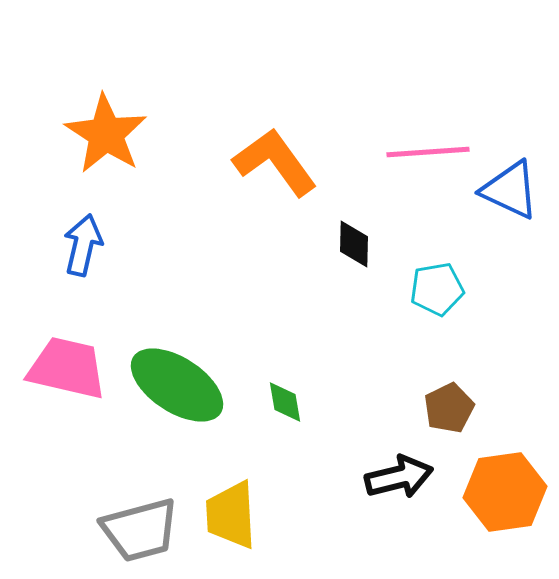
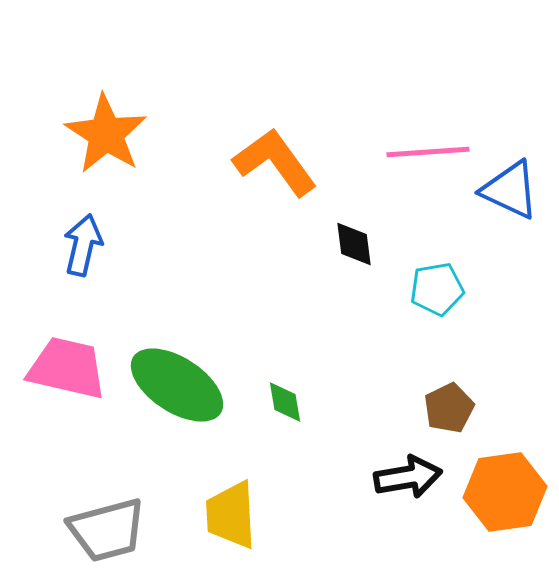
black diamond: rotated 9 degrees counterclockwise
black arrow: moved 9 px right; rotated 4 degrees clockwise
gray trapezoid: moved 33 px left
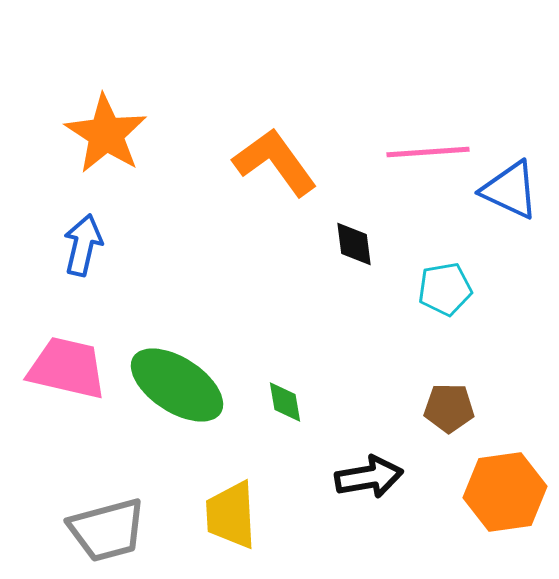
cyan pentagon: moved 8 px right
brown pentagon: rotated 27 degrees clockwise
black arrow: moved 39 px left
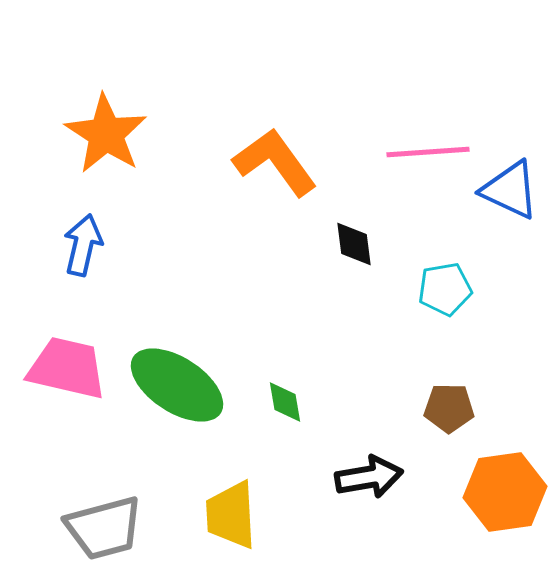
gray trapezoid: moved 3 px left, 2 px up
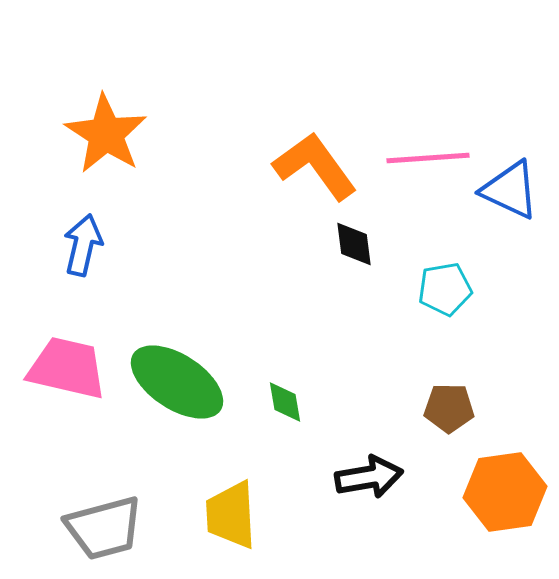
pink line: moved 6 px down
orange L-shape: moved 40 px right, 4 px down
green ellipse: moved 3 px up
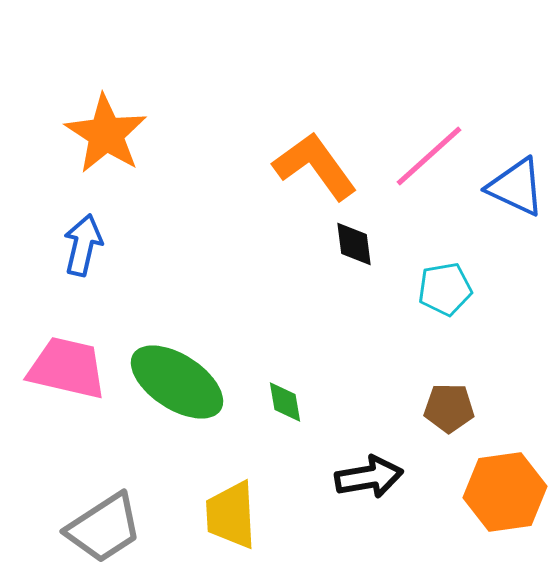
pink line: moved 1 px right, 2 px up; rotated 38 degrees counterclockwise
blue triangle: moved 6 px right, 3 px up
gray trapezoid: rotated 18 degrees counterclockwise
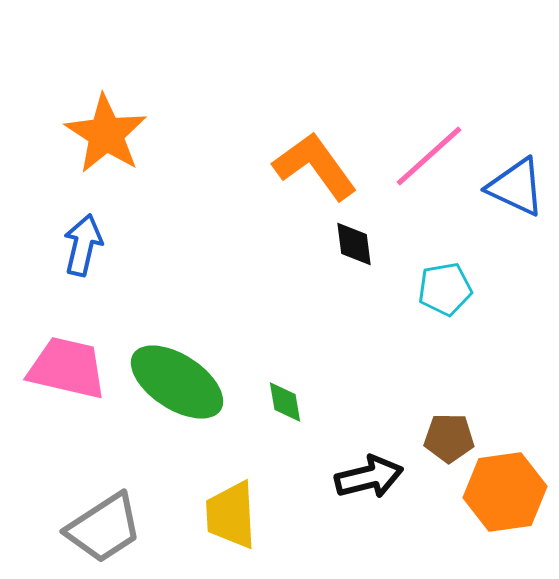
brown pentagon: moved 30 px down
black arrow: rotated 4 degrees counterclockwise
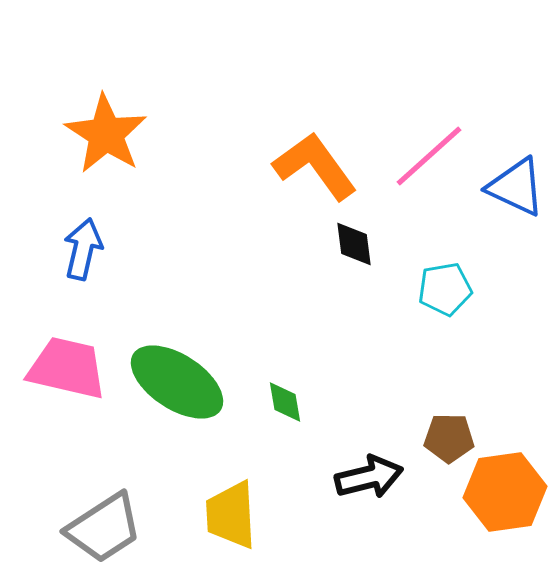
blue arrow: moved 4 px down
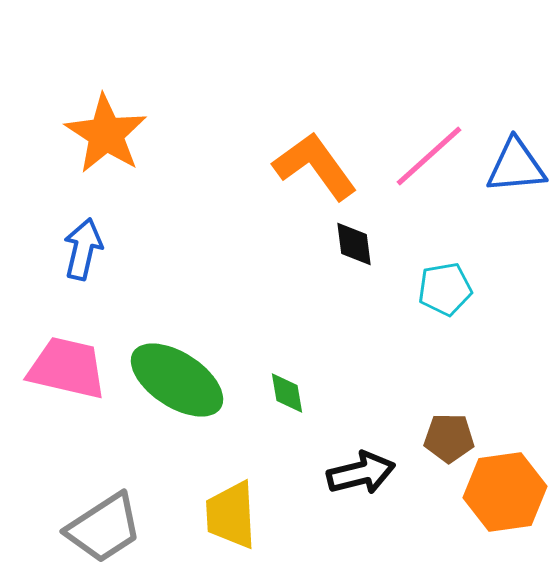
blue triangle: moved 21 px up; rotated 30 degrees counterclockwise
green ellipse: moved 2 px up
green diamond: moved 2 px right, 9 px up
black arrow: moved 8 px left, 4 px up
